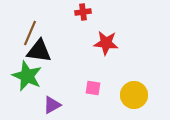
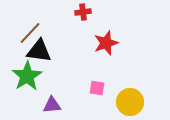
brown line: rotated 20 degrees clockwise
red star: rotated 25 degrees counterclockwise
green star: rotated 16 degrees clockwise
pink square: moved 4 px right
yellow circle: moved 4 px left, 7 px down
purple triangle: rotated 24 degrees clockwise
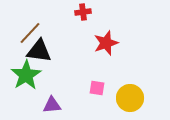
green star: moved 1 px left, 1 px up
yellow circle: moved 4 px up
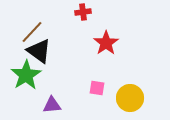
brown line: moved 2 px right, 1 px up
red star: rotated 15 degrees counterclockwise
black triangle: rotated 28 degrees clockwise
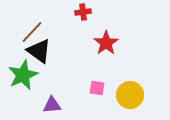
green star: moved 3 px left; rotated 8 degrees clockwise
yellow circle: moved 3 px up
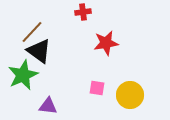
red star: rotated 25 degrees clockwise
purple triangle: moved 4 px left, 1 px down; rotated 12 degrees clockwise
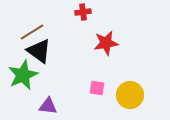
brown line: rotated 15 degrees clockwise
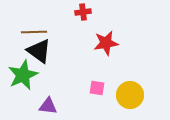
brown line: moved 2 px right; rotated 30 degrees clockwise
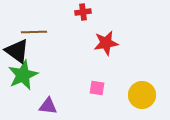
black triangle: moved 22 px left
yellow circle: moved 12 px right
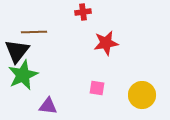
black triangle: rotated 32 degrees clockwise
